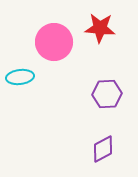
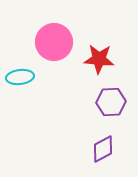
red star: moved 1 px left, 31 px down
purple hexagon: moved 4 px right, 8 px down
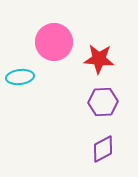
purple hexagon: moved 8 px left
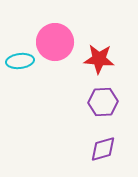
pink circle: moved 1 px right
cyan ellipse: moved 16 px up
purple diamond: rotated 12 degrees clockwise
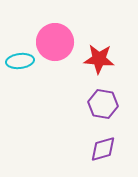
purple hexagon: moved 2 px down; rotated 12 degrees clockwise
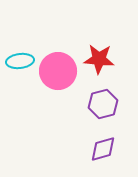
pink circle: moved 3 px right, 29 px down
purple hexagon: rotated 24 degrees counterclockwise
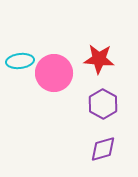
pink circle: moved 4 px left, 2 px down
purple hexagon: rotated 16 degrees counterclockwise
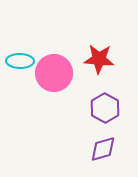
cyan ellipse: rotated 8 degrees clockwise
purple hexagon: moved 2 px right, 4 px down
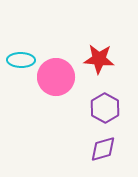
cyan ellipse: moved 1 px right, 1 px up
pink circle: moved 2 px right, 4 px down
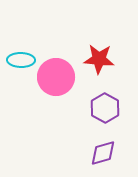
purple diamond: moved 4 px down
